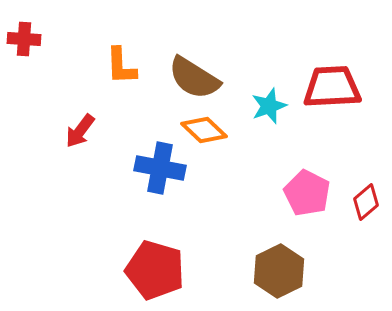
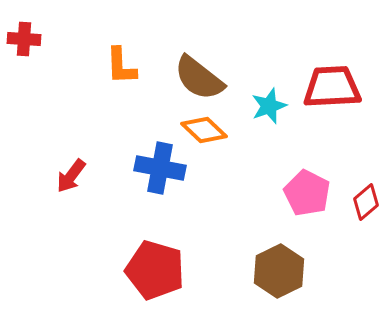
brown semicircle: moved 5 px right; rotated 6 degrees clockwise
red arrow: moved 9 px left, 45 px down
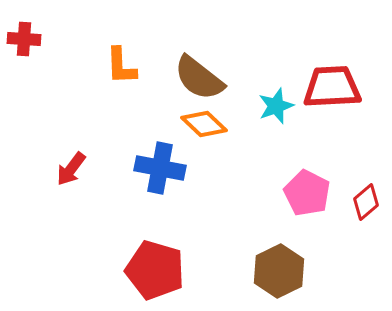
cyan star: moved 7 px right
orange diamond: moved 6 px up
red arrow: moved 7 px up
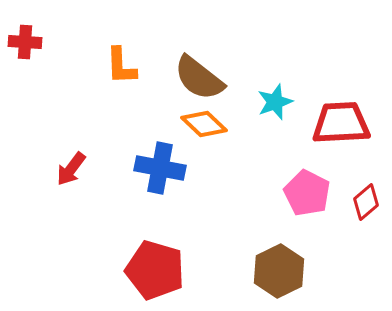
red cross: moved 1 px right, 3 px down
red trapezoid: moved 9 px right, 36 px down
cyan star: moved 1 px left, 4 px up
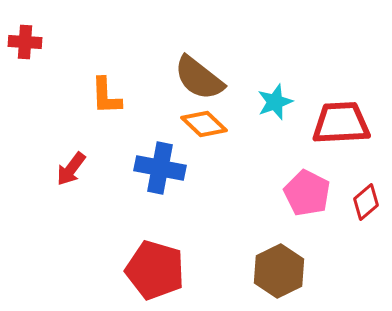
orange L-shape: moved 15 px left, 30 px down
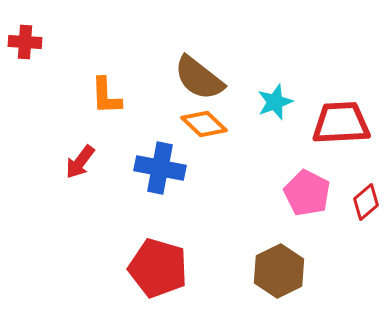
red arrow: moved 9 px right, 7 px up
red pentagon: moved 3 px right, 2 px up
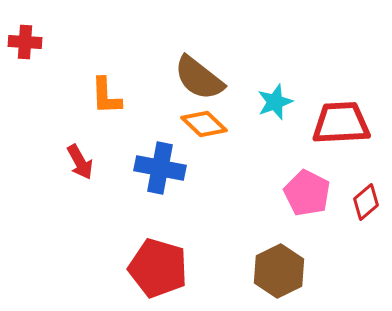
red arrow: rotated 66 degrees counterclockwise
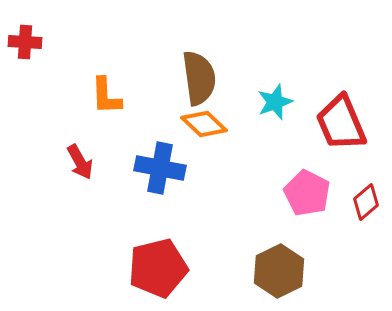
brown semicircle: rotated 136 degrees counterclockwise
red trapezoid: rotated 110 degrees counterclockwise
red pentagon: rotated 30 degrees counterclockwise
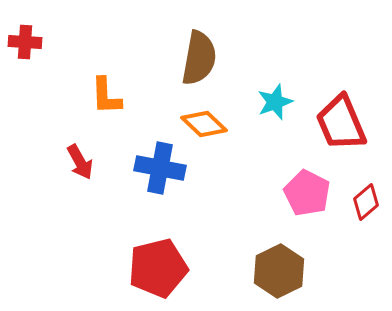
brown semicircle: moved 20 px up; rotated 18 degrees clockwise
